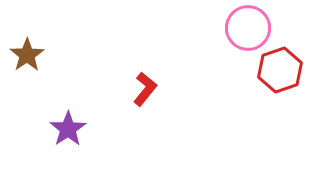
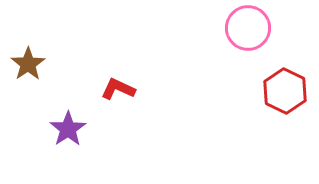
brown star: moved 1 px right, 9 px down
red hexagon: moved 5 px right, 21 px down; rotated 15 degrees counterclockwise
red L-shape: moved 27 px left; rotated 104 degrees counterclockwise
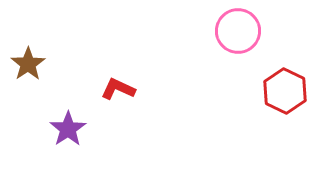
pink circle: moved 10 px left, 3 px down
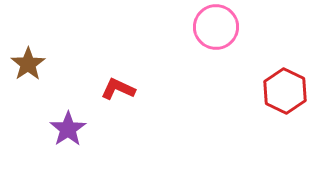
pink circle: moved 22 px left, 4 px up
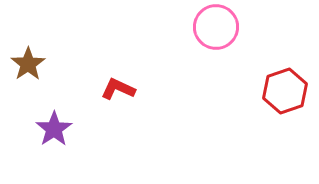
red hexagon: rotated 15 degrees clockwise
purple star: moved 14 px left
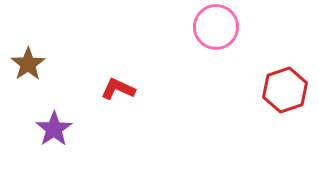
red hexagon: moved 1 px up
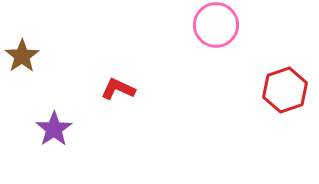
pink circle: moved 2 px up
brown star: moved 6 px left, 8 px up
